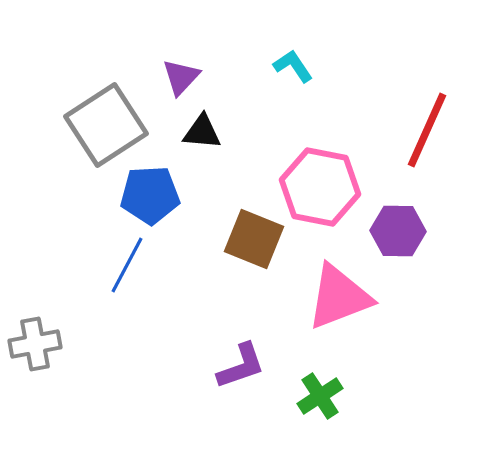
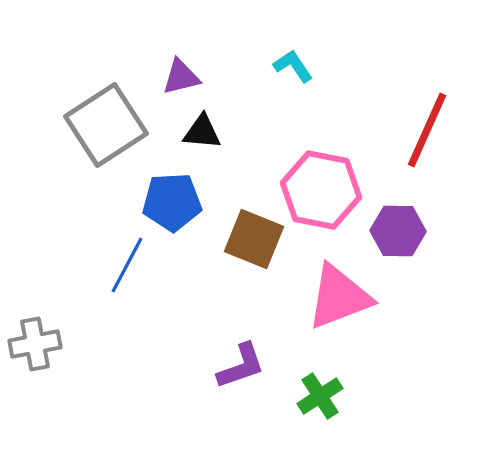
purple triangle: rotated 33 degrees clockwise
pink hexagon: moved 1 px right, 3 px down
blue pentagon: moved 22 px right, 7 px down
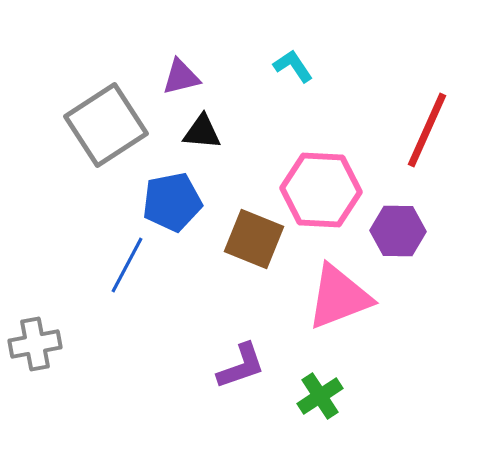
pink hexagon: rotated 8 degrees counterclockwise
blue pentagon: rotated 8 degrees counterclockwise
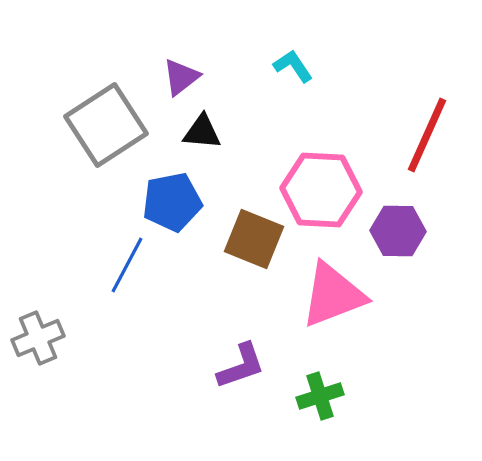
purple triangle: rotated 24 degrees counterclockwise
red line: moved 5 px down
pink triangle: moved 6 px left, 2 px up
gray cross: moved 3 px right, 6 px up; rotated 12 degrees counterclockwise
green cross: rotated 15 degrees clockwise
